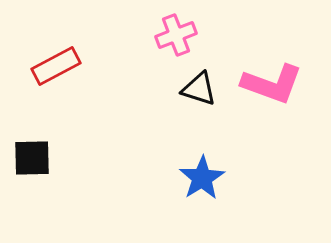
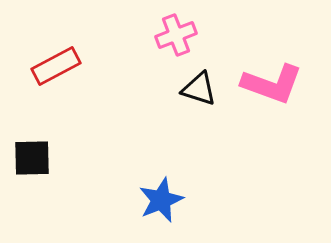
blue star: moved 41 px left, 22 px down; rotated 9 degrees clockwise
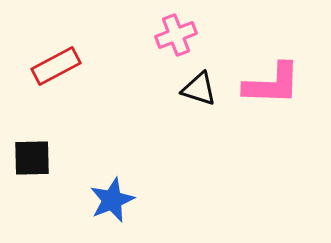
pink L-shape: rotated 18 degrees counterclockwise
blue star: moved 49 px left
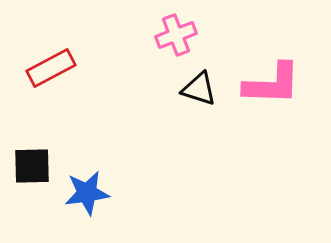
red rectangle: moved 5 px left, 2 px down
black square: moved 8 px down
blue star: moved 25 px left, 7 px up; rotated 15 degrees clockwise
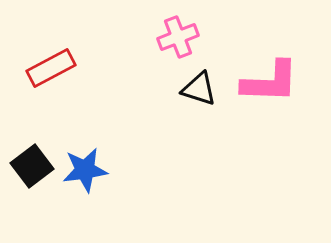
pink cross: moved 2 px right, 2 px down
pink L-shape: moved 2 px left, 2 px up
black square: rotated 36 degrees counterclockwise
blue star: moved 2 px left, 23 px up
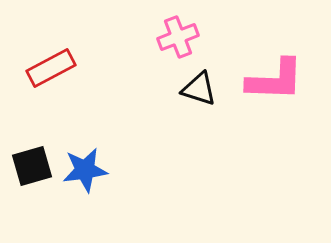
pink L-shape: moved 5 px right, 2 px up
black square: rotated 21 degrees clockwise
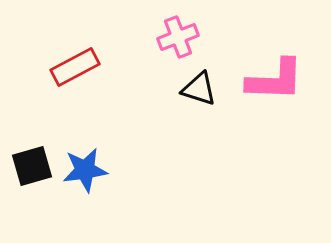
red rectangle: moved 24 px right, 1 px up
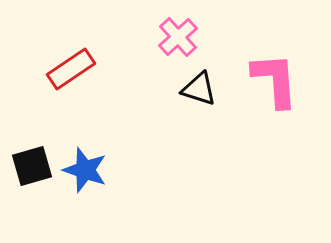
pink cross: rotated 21 degrees counterclockwise
red rectangle: moved 4 px left, 2 px down; rotated 6 degrees counterclockwise
pink L-shape: rotated 96 degrees counterclockwise
blue star: rotated 27 degrees clockwise
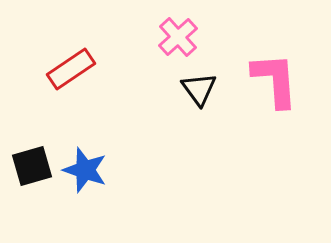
black triangle: rotated 36 degrees clockwise
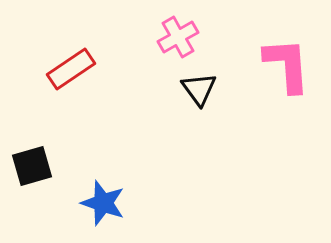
pink cross: rotated 12 degrees clockwise
pink L-shape: moved 12 px right, 15 px up
blue star: moved 18 px right, 33 px down
